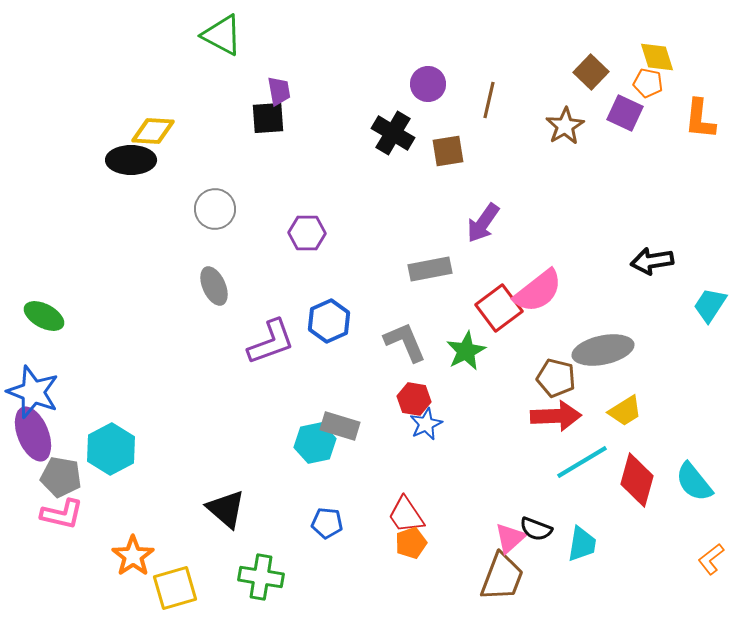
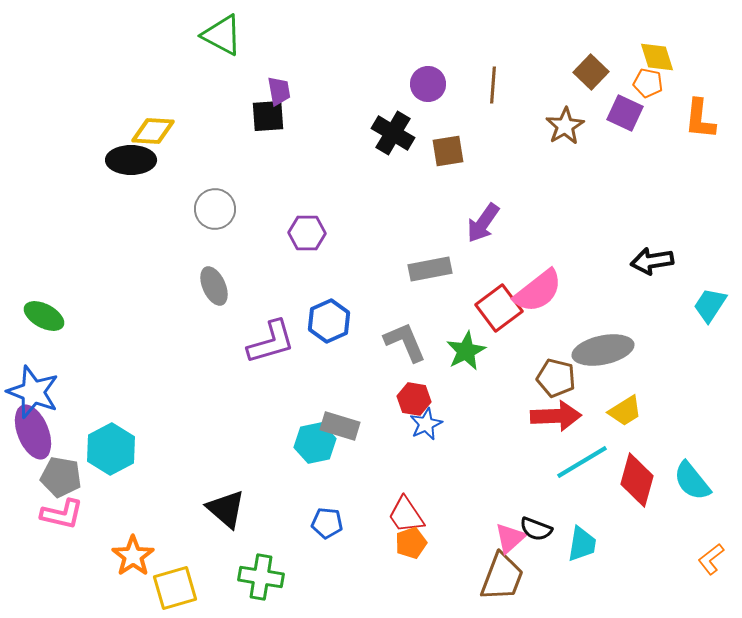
brown line at (489, 100): moved 4 px right, 15 px up; rotated 9 degrees counterclockwise
black square at (268, 118): moved 2 px up
purple L-shape at (271, 342): rotated 4 degrees clockwise
purple ellipse at (33, 434): moved 2 px up
cyan semicircle at (694, 482): moved 2 px left, 1 px up
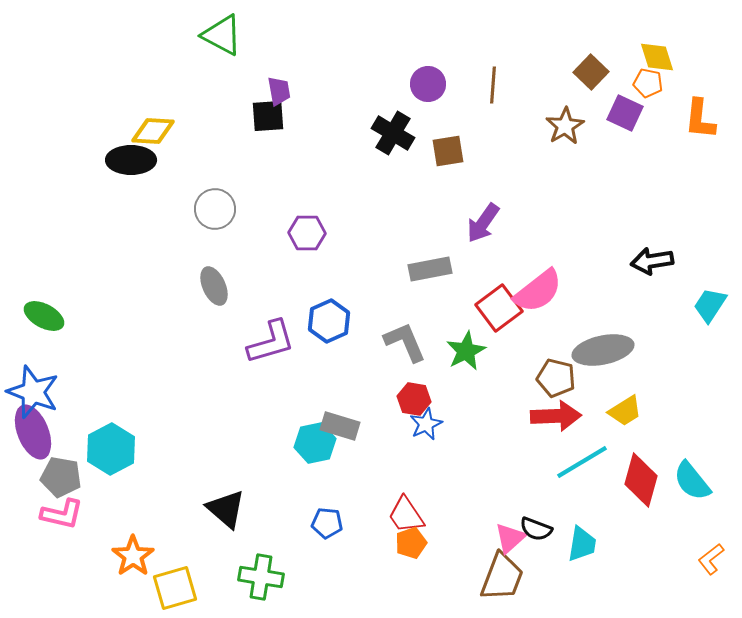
red diamond at (637, 480): moved 4 px right
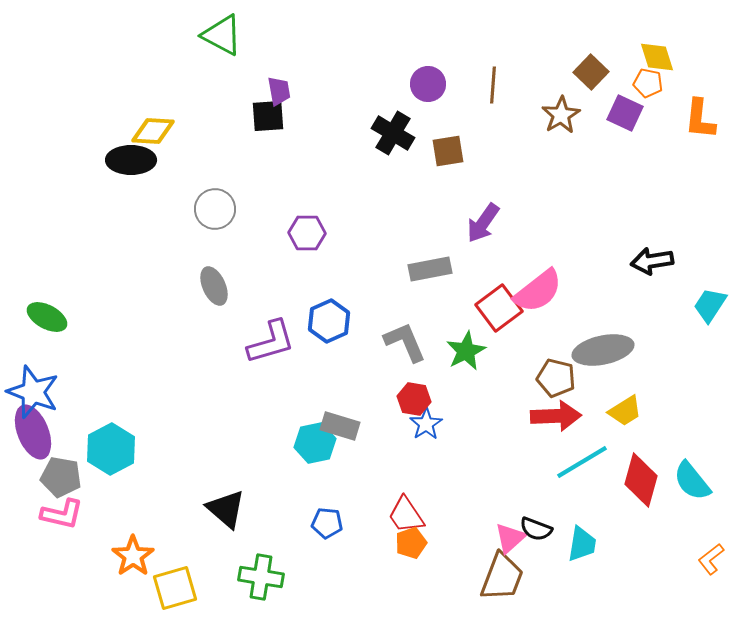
brown star at (565, 126): moved 4 px left, 11 px up
green ellipse at (44, 316): moved 3 px right, 1 px down
blue star at (426, 424): rotated 8 degrees counterclockwise
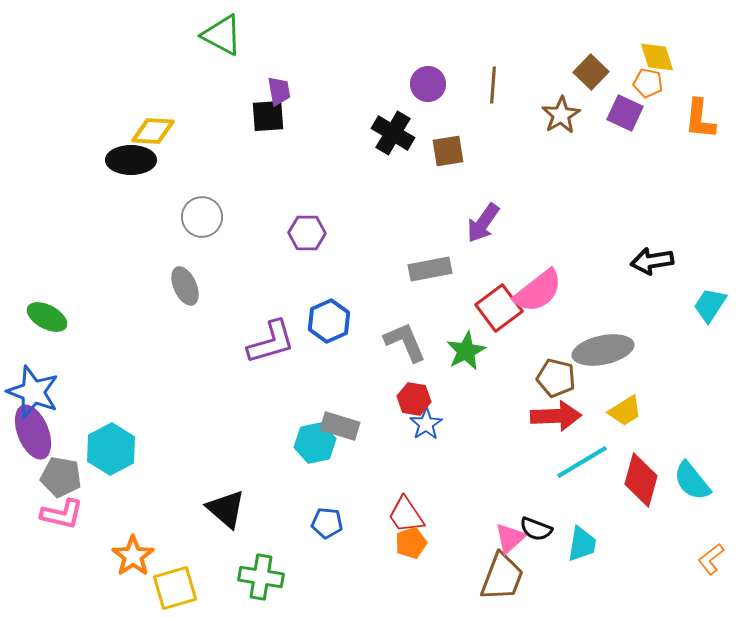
gray circle at (215, 209): moved 13 px left, 8 px down
gray ellipse at (214, 286): moved 29 px left
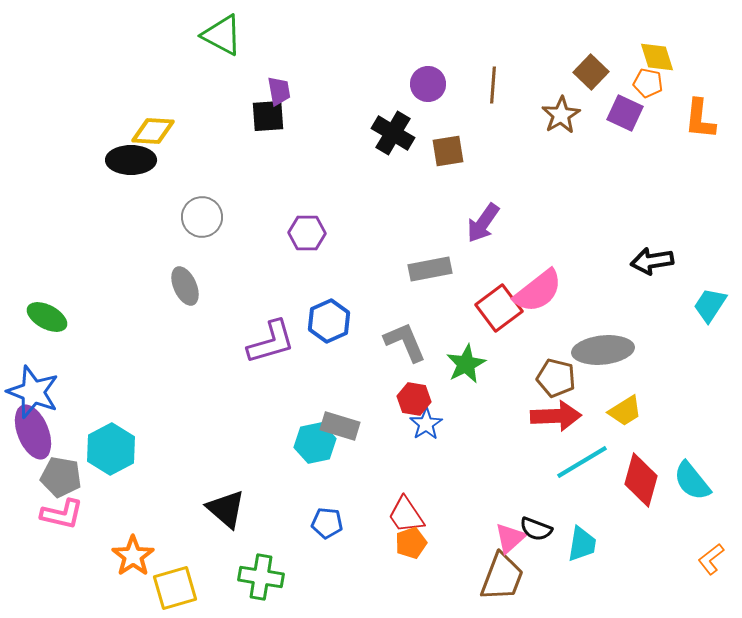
gray ellipse at (603, 350): rotated 6 degrees clockwise
green star at (466, 351): moved 13 px down
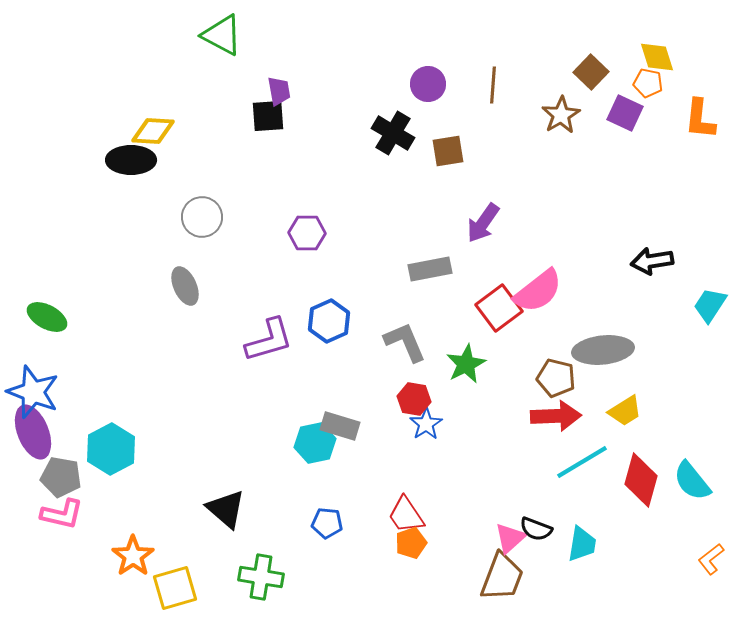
purple L-shape at (271, 342): moved 2 px left, 2 px up
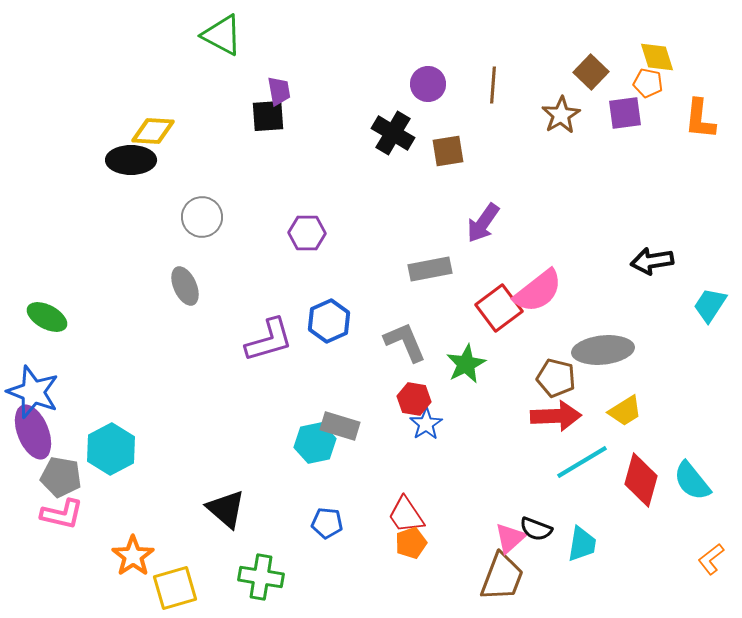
purple square at (625, 113): rotated 33 degrees counterclockwise
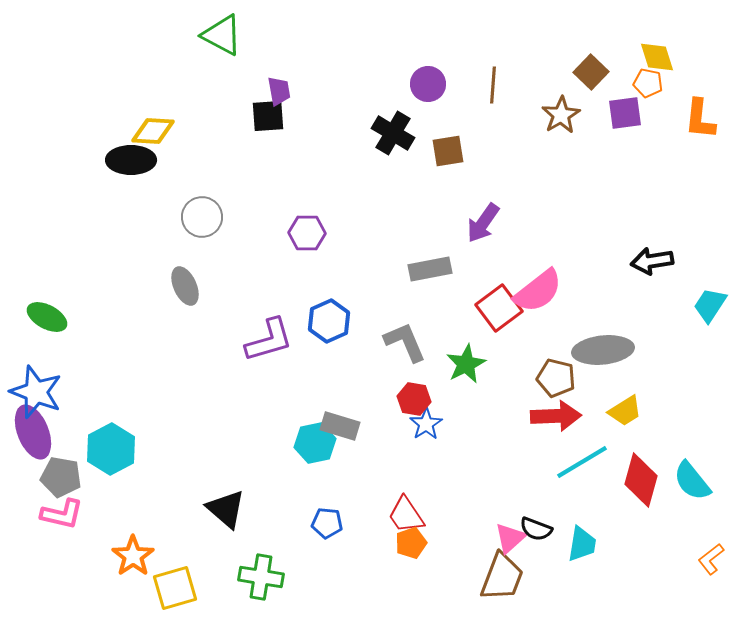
blue star at (33, 392): moved 3 px right
